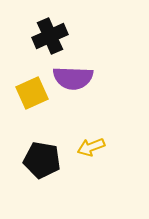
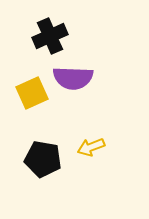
black pentagon: moved 1 px right, 1 px up
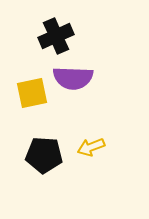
black cross: moved 6 px right
yellow square: rotated 12 degrees clockwise
black pentagon: moved 1 px right, 4 px up; rotated 6 degrees counterclockwise
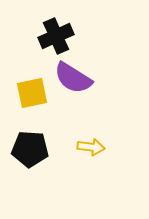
purple semicircle: rotated 30 degrees clockwise
yellow arrow: rotated 152 degrees counterclockwise
black pentagon: moved 14 px left, 6 px up
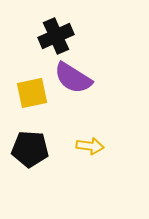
yellow arrow: moved 1 px left, 1 px up
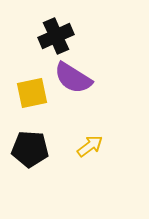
yellow arrow: rotated 44 degrees counterclockwise
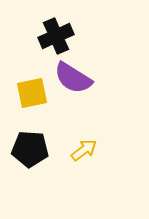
yellow arrow: moved 6 px left, 4 px down
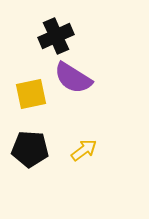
yellow square: moved 1 px left, 1 px down
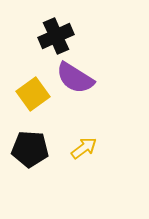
purple semicircle: moved 2 px right
yellow square: moved 2 px right; rotated 24 degrees counterclockwise
yellow arrow: moved 2 px up
